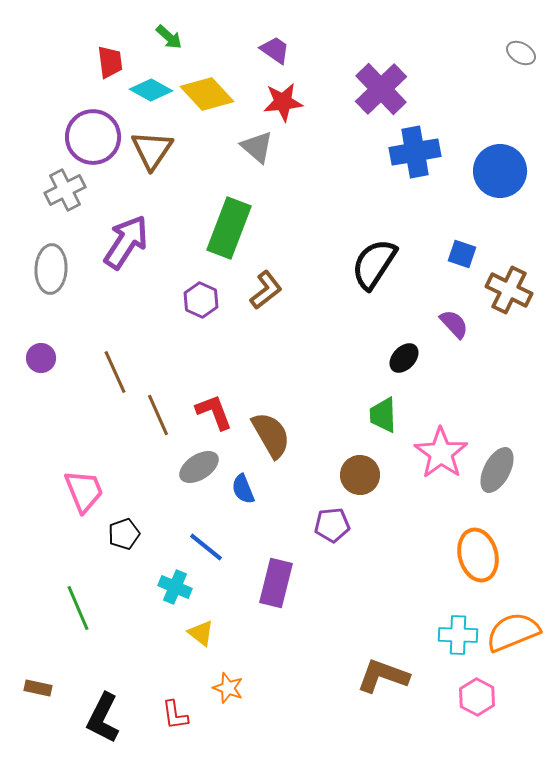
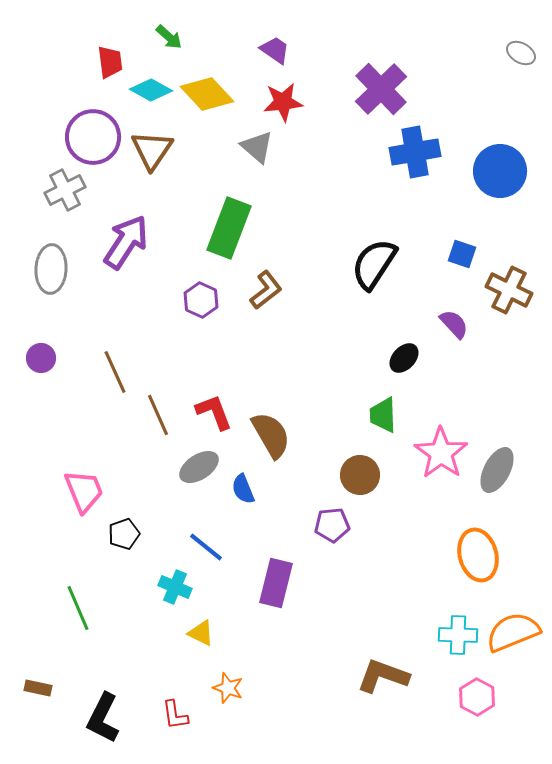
yellow triangle at (201, 633): rotated 12 degrees counterclockwise
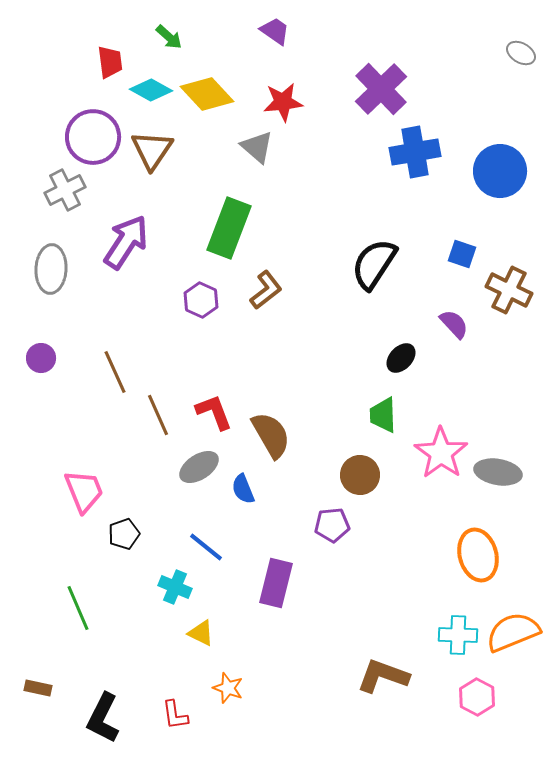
purple trapezoid at (275, 50): moved 19 px up
black ellipse at (404, 358): moved 3 px left
gray ellipse at (497, 470): moved 1 px right, 2 px down; rotated 72 degrees clockwise
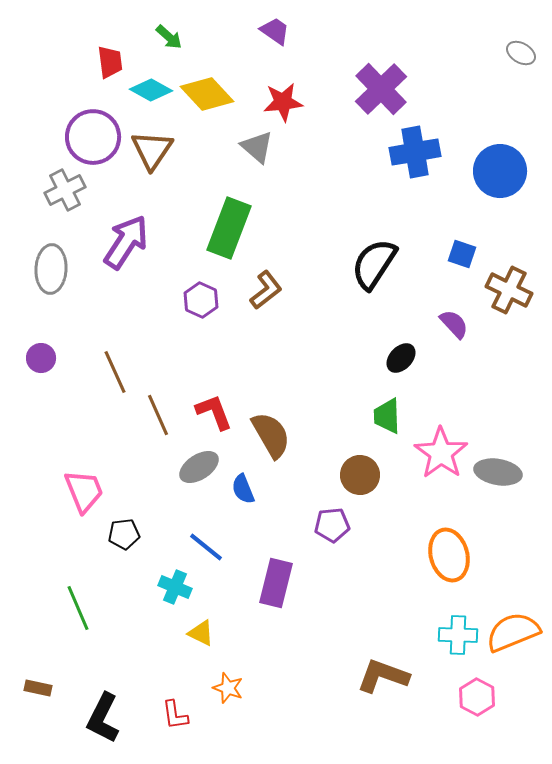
green trapezoid at (383, 415): moved 4 px right, 1 px down
black pentagon at (124, 534): rotated 12 degrees clockwise
orange ellipse at (478, 555): moved 29 px left
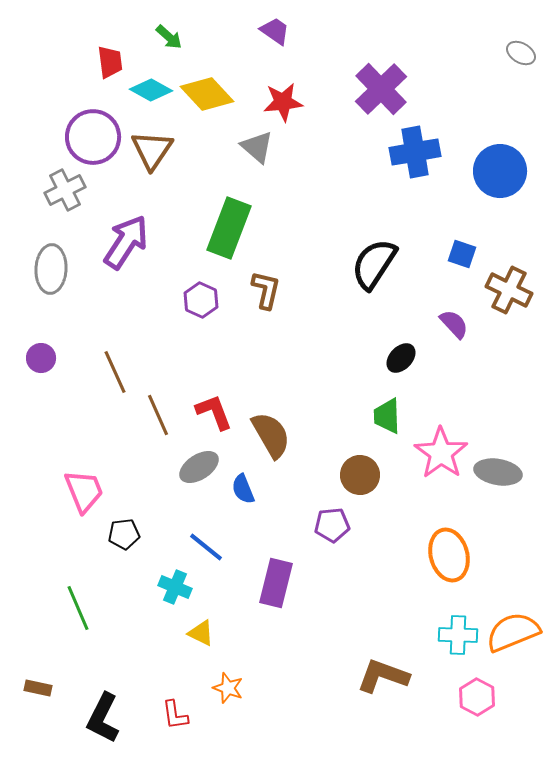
brown L-shape at (266, 290): rotated 39 degrees counterclockwise
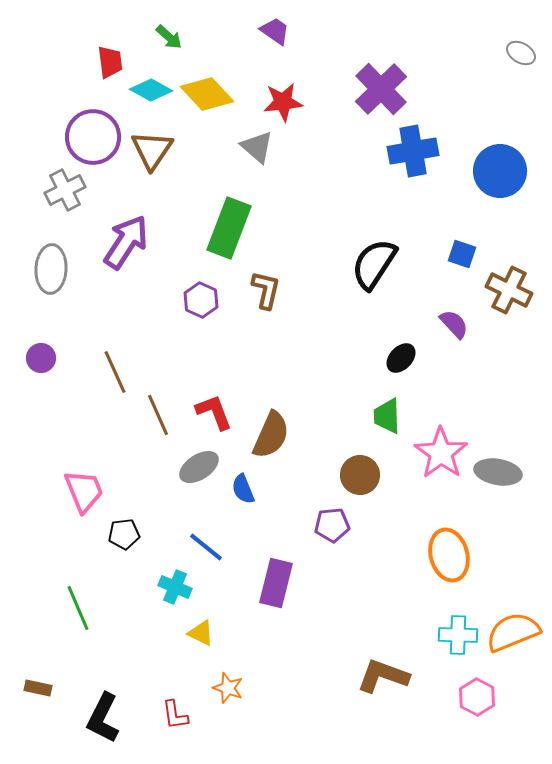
blue cross at (415, 152): moved 2 px left, 1 px up
brown semicircle at (271, 435): rotated 54 degrees clockwise
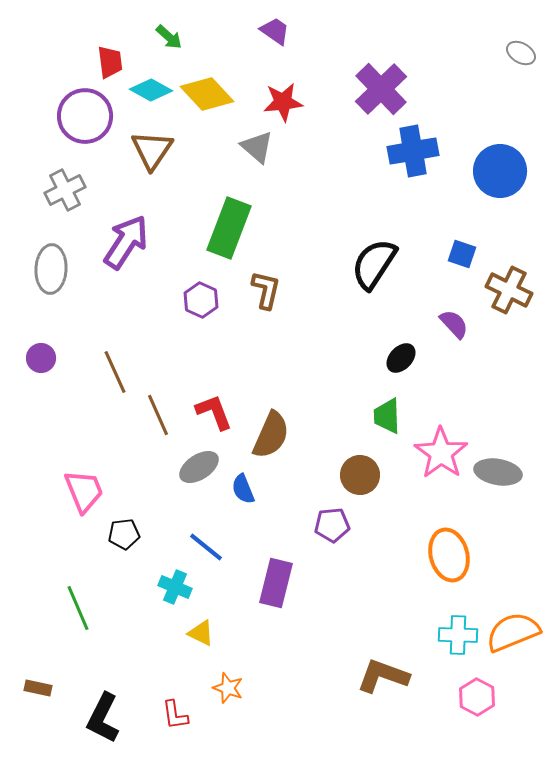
purple circle at (93, 137): moved 8 px left, 21 px up
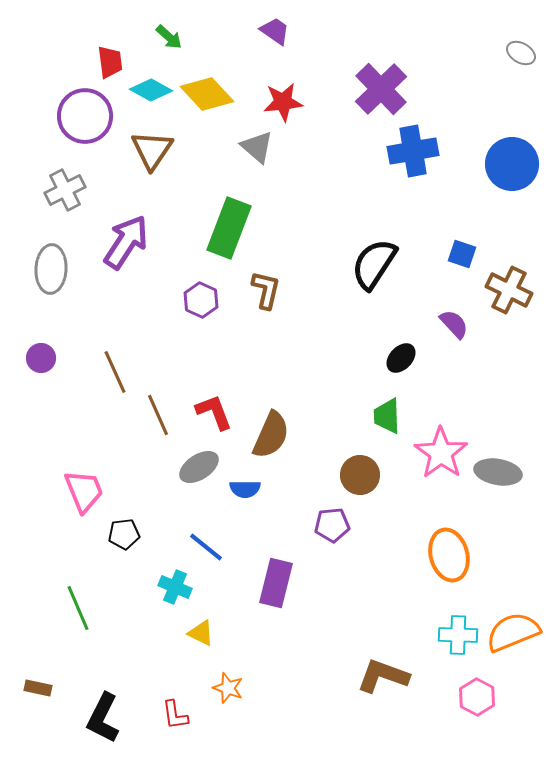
blue circle at (500, 171): moved 12 px right, 7 px up
blue semicircle at (243, 489): moved 2 px right; rotated 68 degrees counterclockwise
